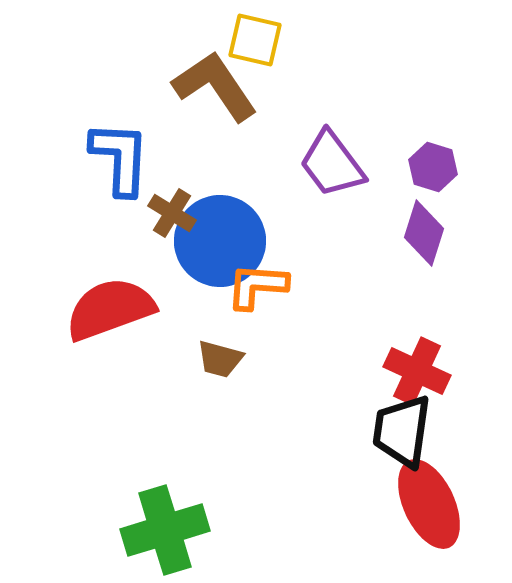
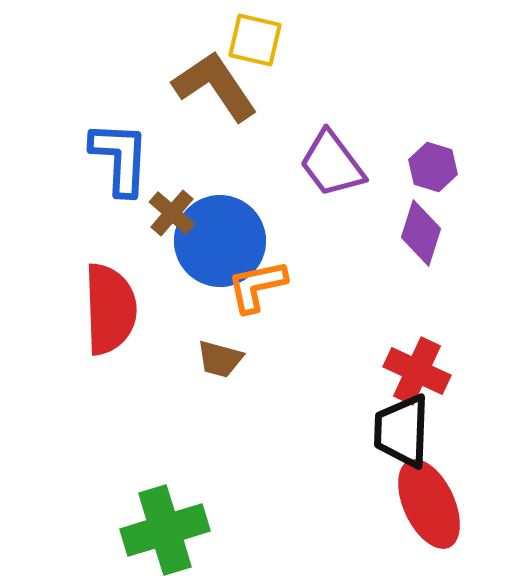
brown cross: rotated 9 degrees clockwise
purple diamond: moved 3 px left
orange L-shape: rotated 16 degrees counterclockwise
red semicircle: rotated 108 degrees clockwise
black trapezoid: rotated 6 degrees counterclockwise
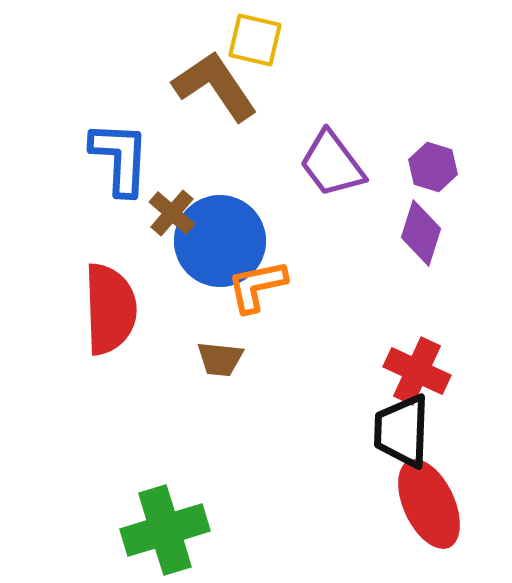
brown trapezoid: rotated 9 degrees counterclockwise
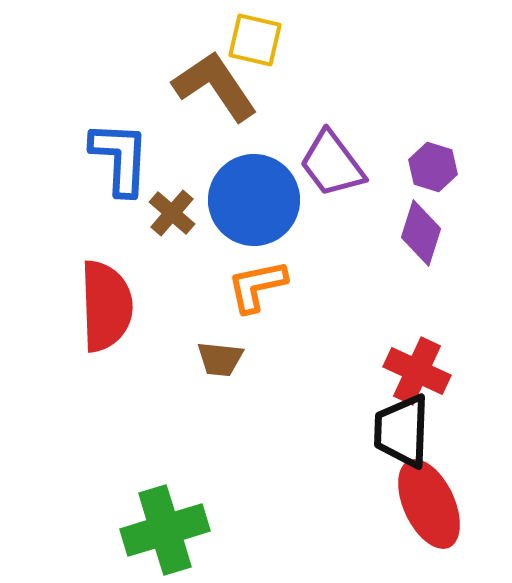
blue circle: moved 34 px right, 41 px up
red semicircle: moved 4 px left, 3 px up
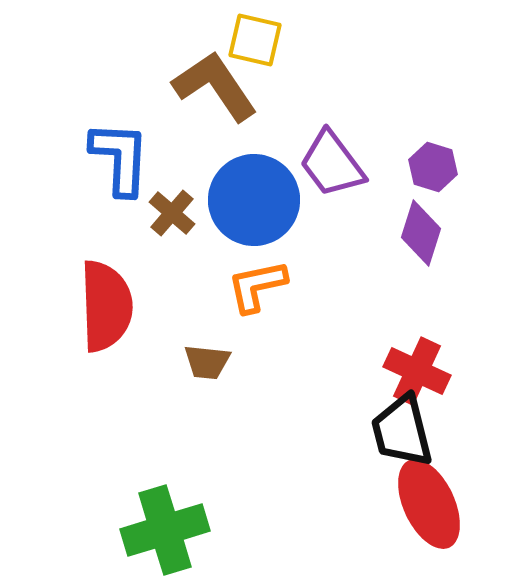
brown trapezoid: moved 13 px left, 3 px down
black trapezoid: rotated 16 degrees counterclockwise
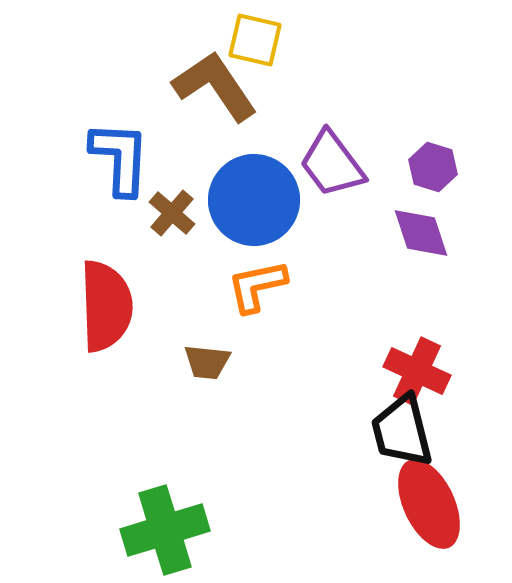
purple diamond: rotated 36 degrees counterclockwise
